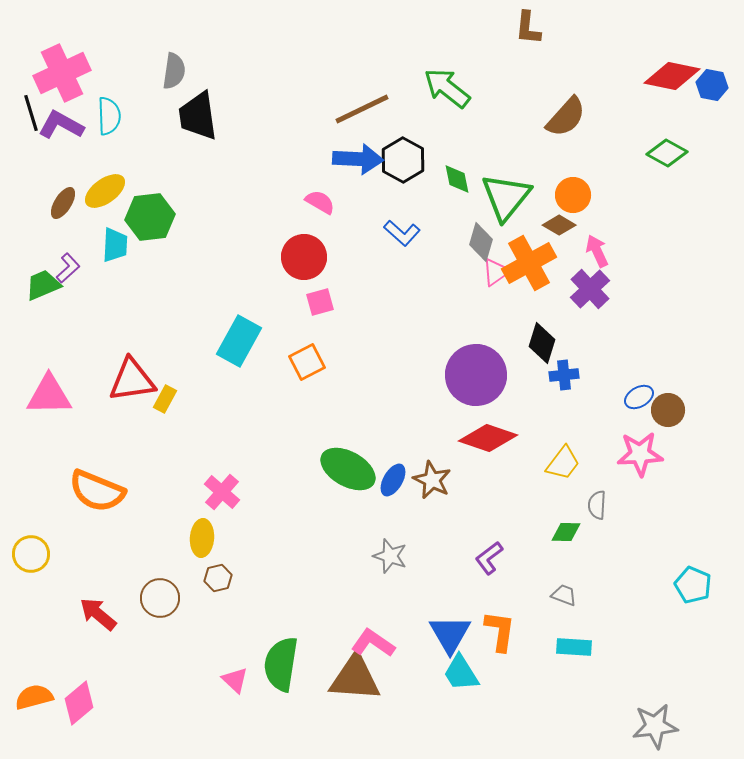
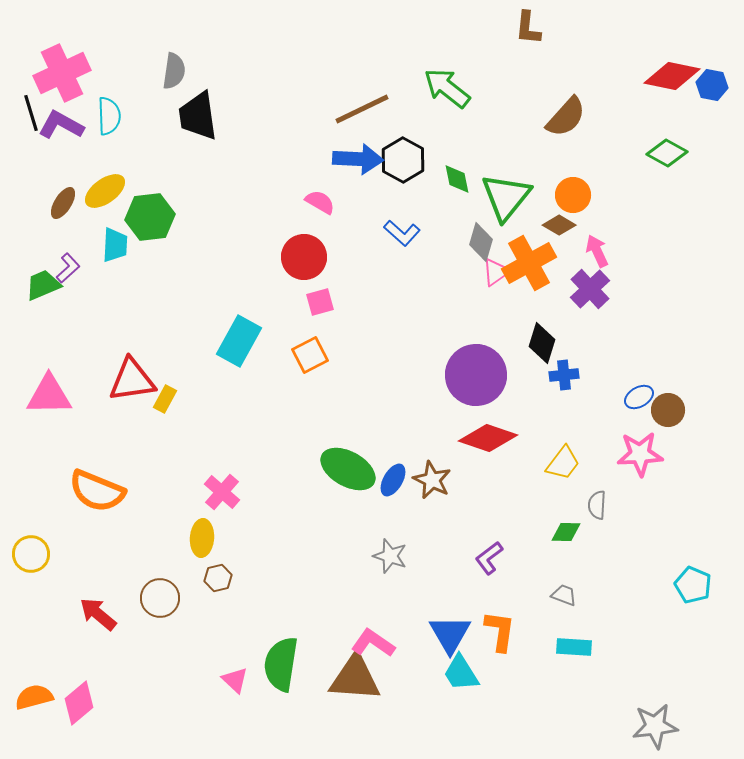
orange square at (307, 362): moved 3 px right, 7 px up
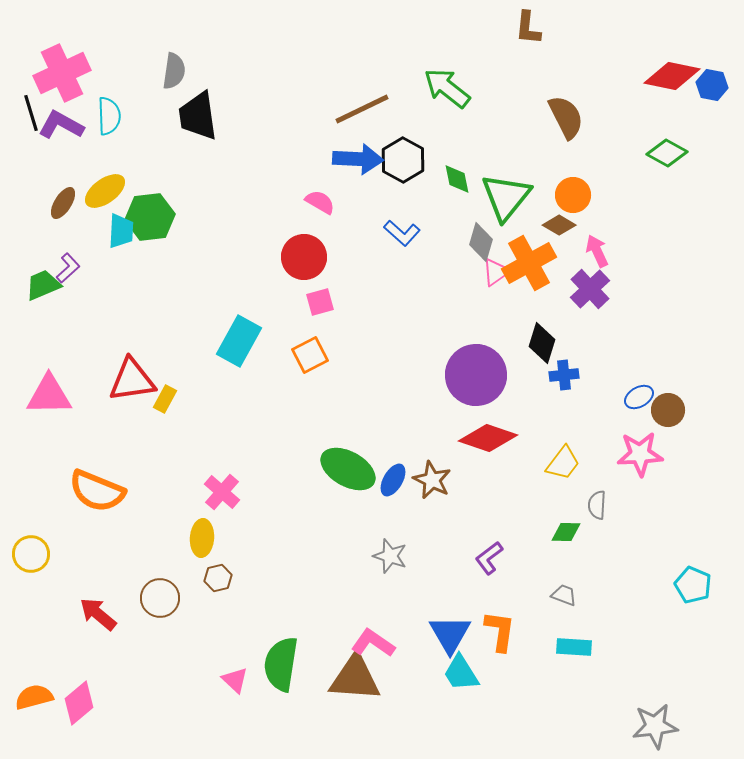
brown semicircle at (566, 117): rotated 69 degrees counterclockwise
cyan trapezoid at (115, 245): moved 6 px right, 14 px up
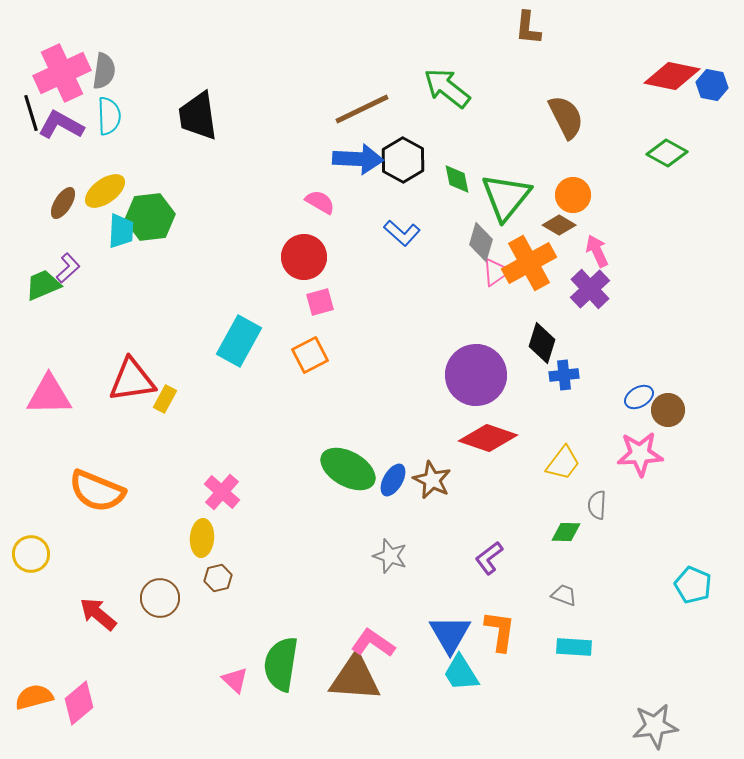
gray semicircle at (174, 71): moved 70 px left
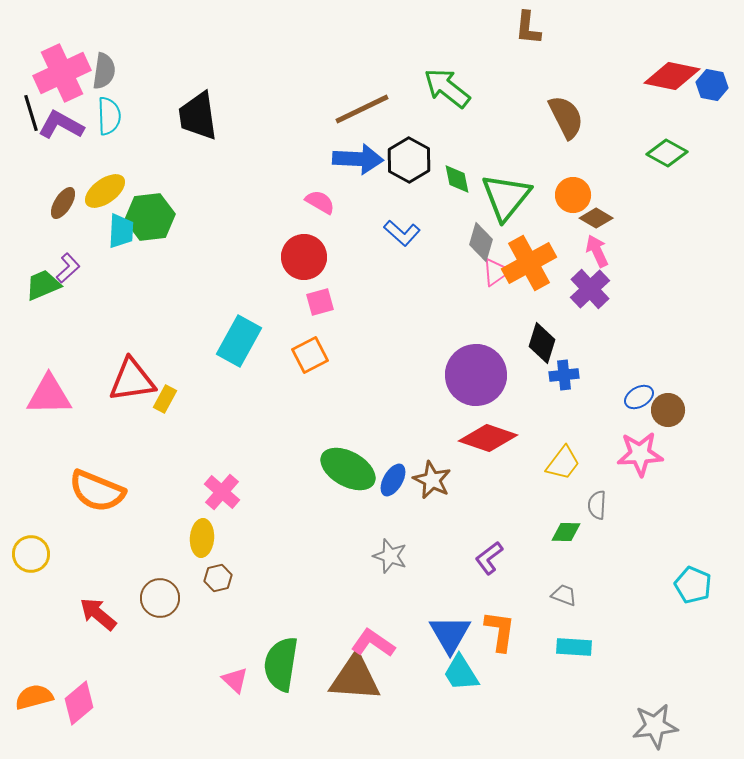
black hexagon at (403, 160): moved 6 px right
brown diamond at (559, 225): moved 37 px right, 7 px up
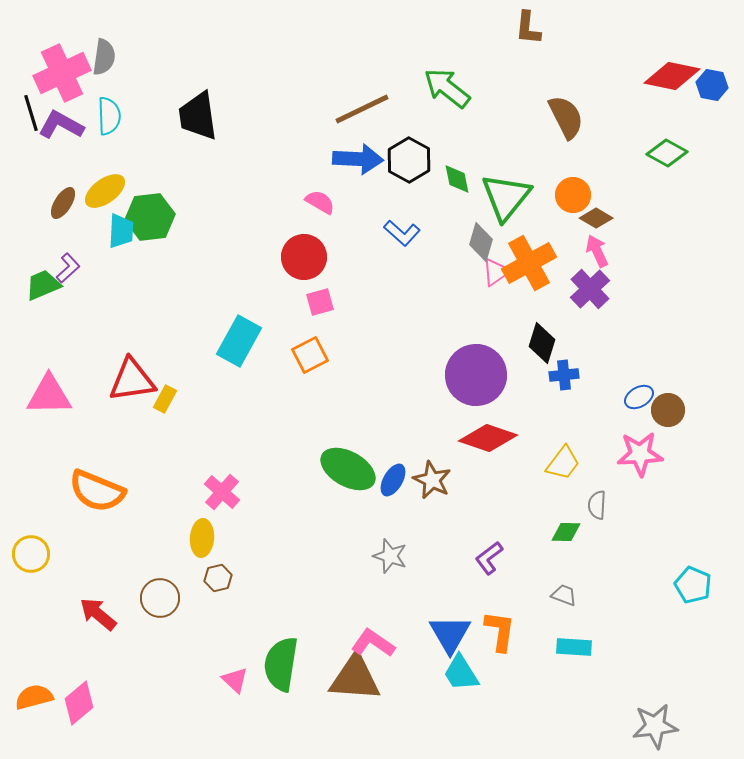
gray semicircle at (104, 71): moved 14 px up
